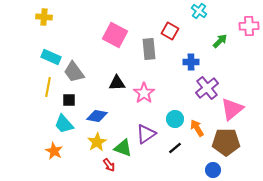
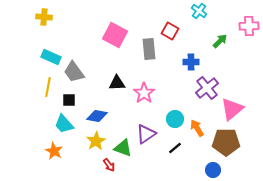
yellow star: moved 1 px left, 1 px up
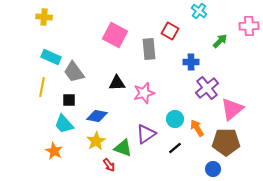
yellow line: moved 6 px left
pink star: rotated 20 degrees clockwise
blue circle: moved 1 px up
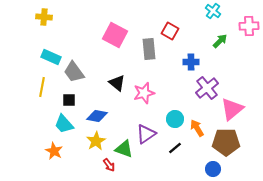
cyan cross: moved 14 px right
black triangle: rotated 42 degrees clockwise
green triangle: moved 1 px right, 1 px down
